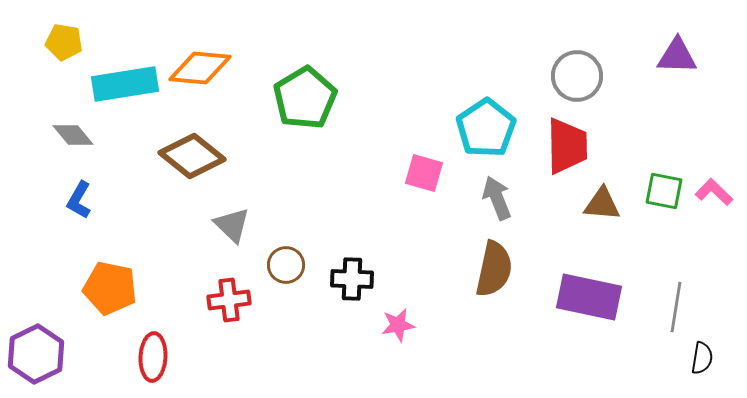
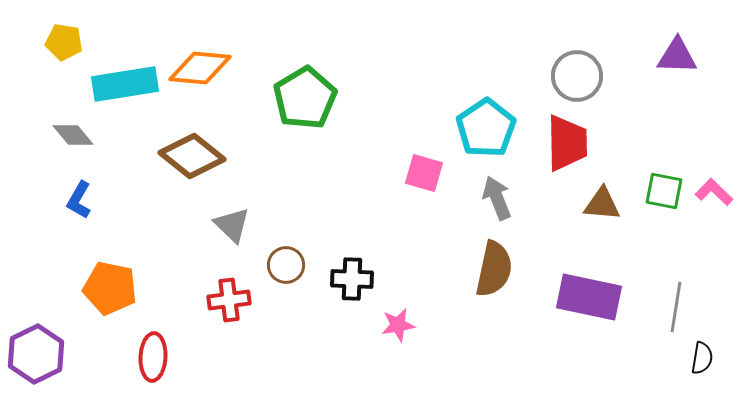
red trapezoid: moved 3 px up
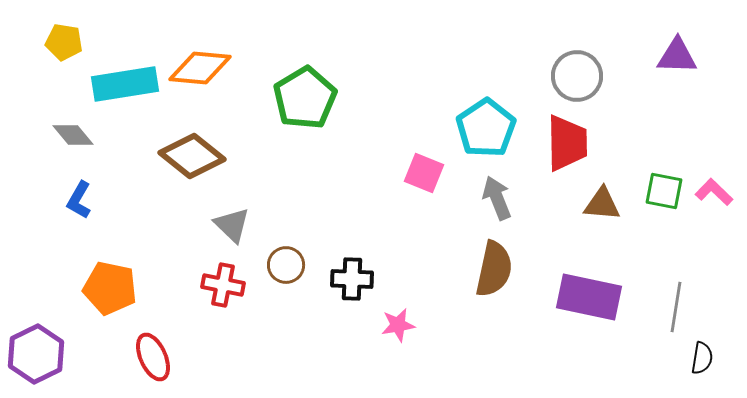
pink square: rotated 6 degrees clockwise
red cross: moved 6 px left, 15 px up; rotated 18 degrees clockwise
red ellipse: rotated 27 degrees counterclockwise
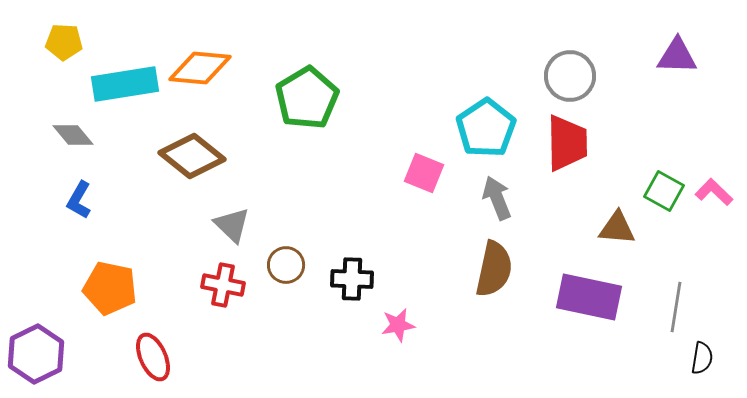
yellow pentagon: rotated 6 degrees counterclockwise
gray circle: moved 7 px left
green pentagon: moved 2 px right
green square: rotated 18 degrees clockwise
brown triangle: moved 15 px right, 24 px down
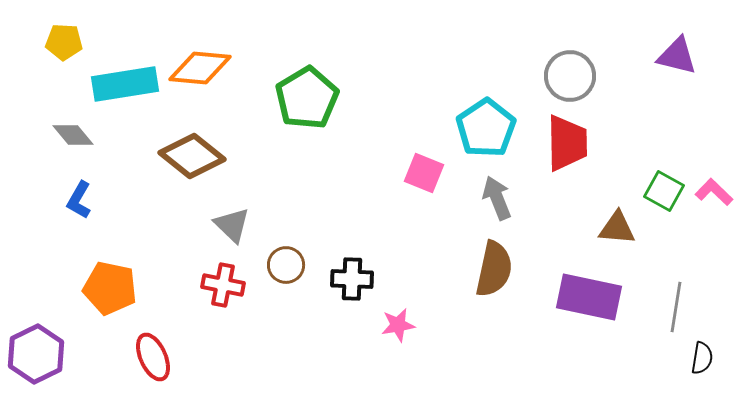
purple triangle: rotated 12 degrees clockwise
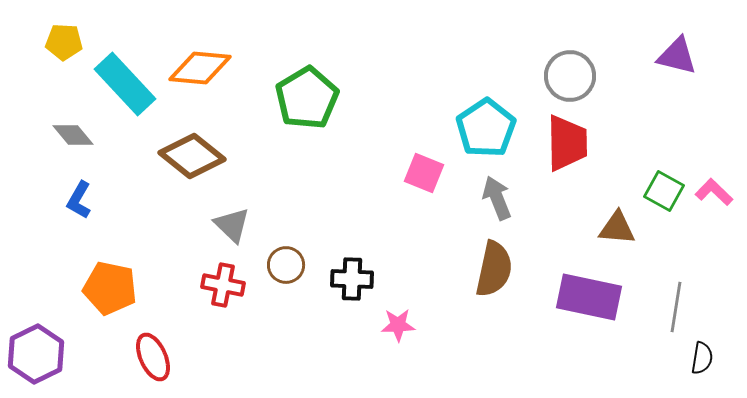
cyan rectangle: rotated 56 degrees clockwise
pink star: rotated 8 degrees clockwise
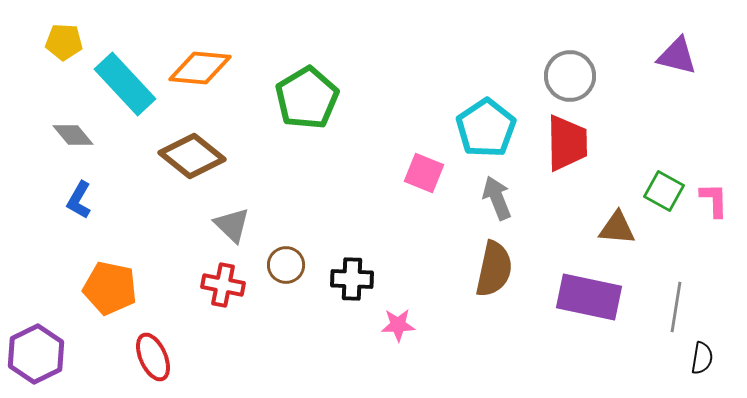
pink L-shape: moved 8 px down; rotated 45 degrees clockwise
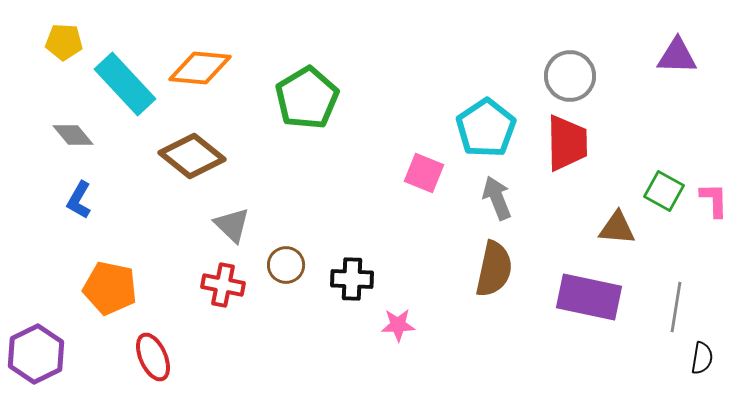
purple triangle: rotated 12 degrees counterclockwise
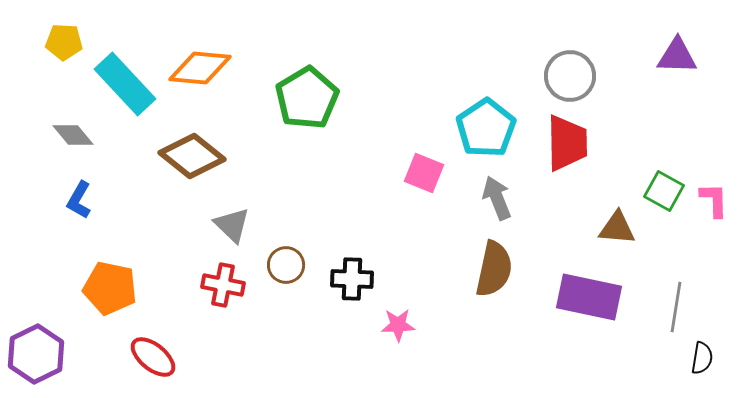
red ellipse: rotated 27 degrees counterclockwise
